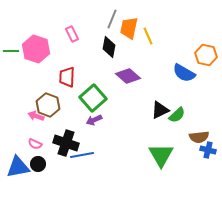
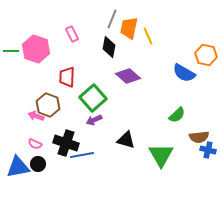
black triangle: moved 34 px left, 30 px down; rotated 42 degrees clockwise
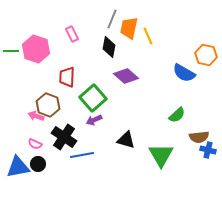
purple diamond: moved 2 px left
black cross: moved 2 px left, 6 px up; rotated 15 degrees clockwise
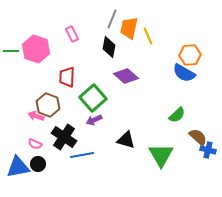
orange hexagon: moved 16 px left; rotated 15 degrees counterclockwise
brown semicircle: moved 1 px left; rotated 132 degrees counterclockwise
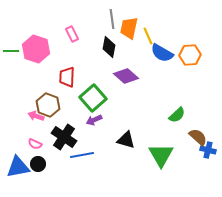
gray line: rotated 30 degrees counterclockwise
blue semicircle: moved 22 px left, 20 px up
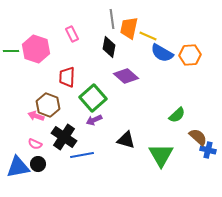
yellow line: rotated 42 degrees counterclockwise
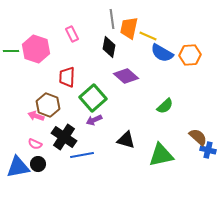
green semicircle: moved 12 px left, 9 px up
green triangle: rotated 48 degrees clockwise
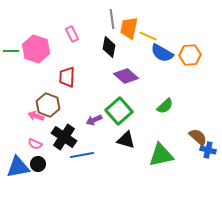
green square: moved 26 px right, 13 px down
